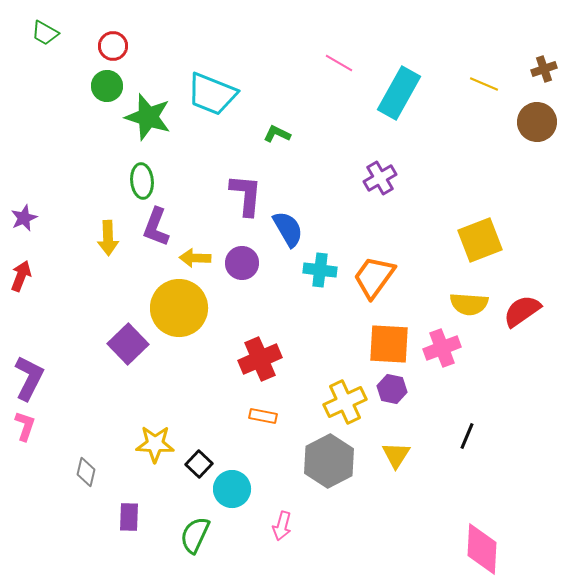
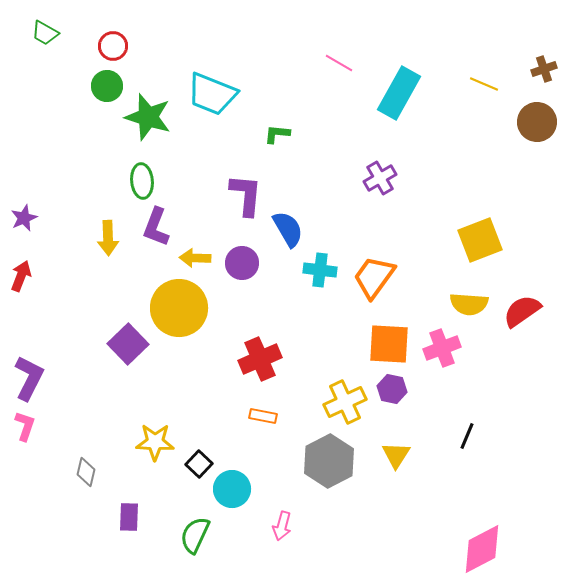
green L-shape at (277, 134): rotated 20 degrees counterclockwise
yellow star at (155, 444): moved 2 px up
pink diamond at (482, 549): rotated 60 degrees clockwise
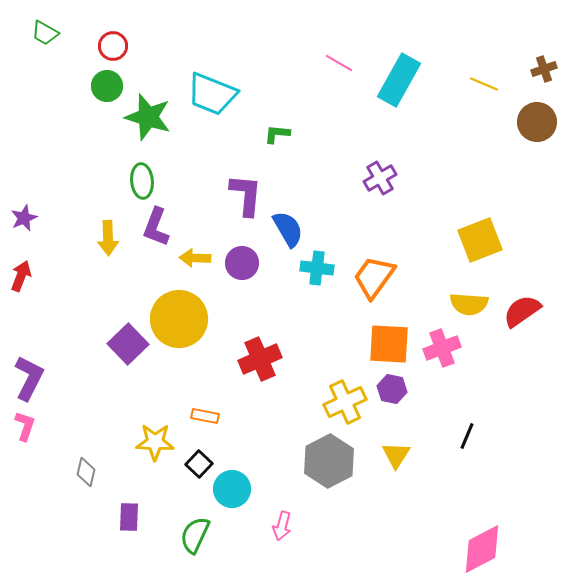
cyan rectangle at (399, 93): moved 13 px up
cyan cross at (320, 270): moved 3 px left, 2 px up
yellow circle at (179, 308): moved 11 px down
orange rectangle at (263, 416): moved 58 px left
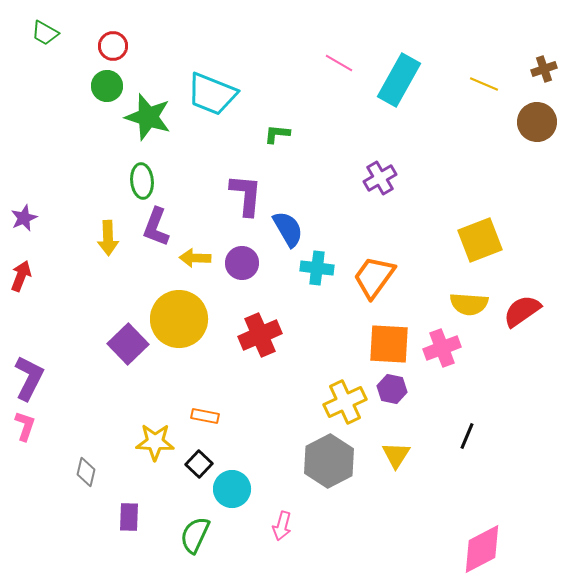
red cross at (260, 359): moved 24 px up
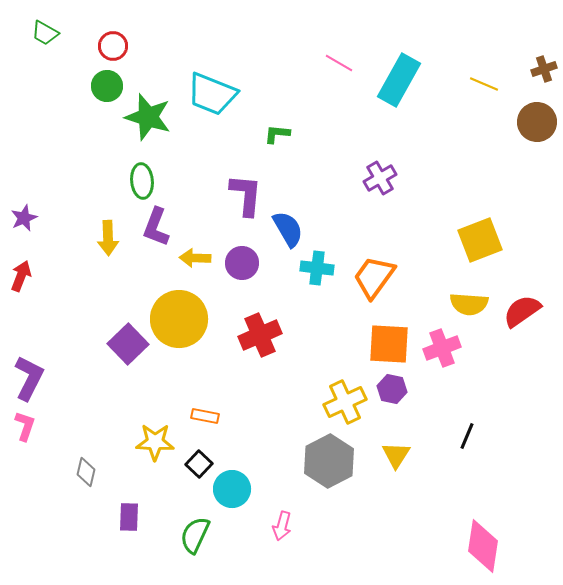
pink diamond at (482, 549): moved 1 px right, 3 px up; rotated 54 degrees counterclockwise
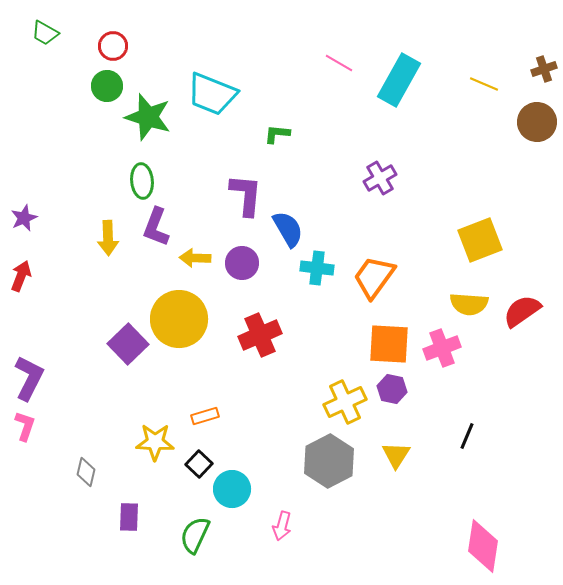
orange rectangle at (205, 416): rotated 28 degrees counterclockwise
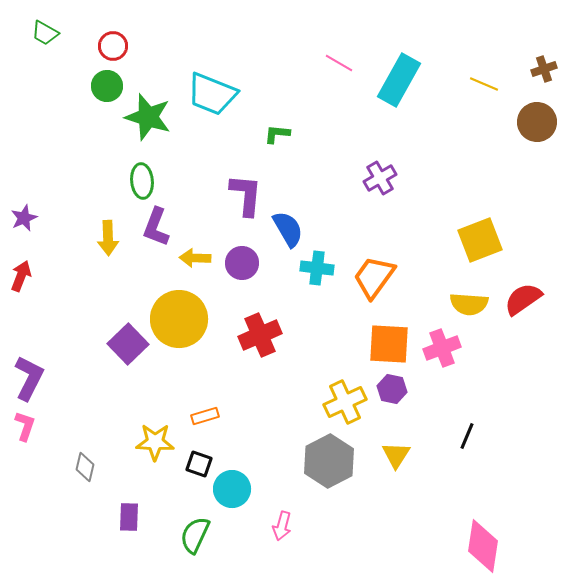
red semicircle at (522, 311): moved 1 px right, 12 px up
black square at (199, 464): rotated 24 degrees counterclockwise
gray diamond at (86, 472): moved 1 px left, 5 px up
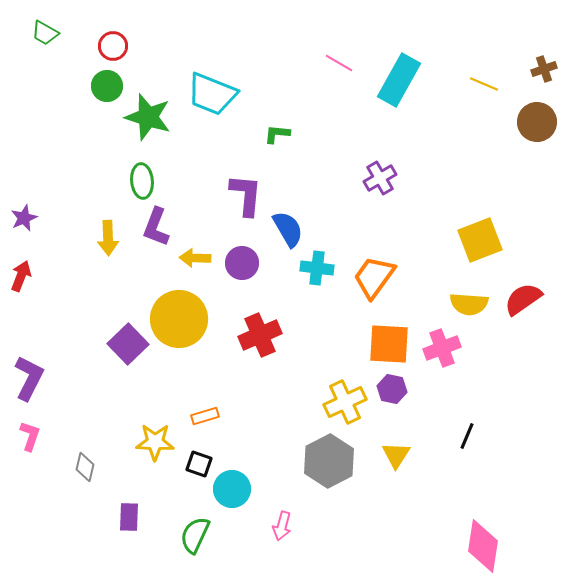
pink L-shape at (25, 426): moved 5 px right, 10 px down
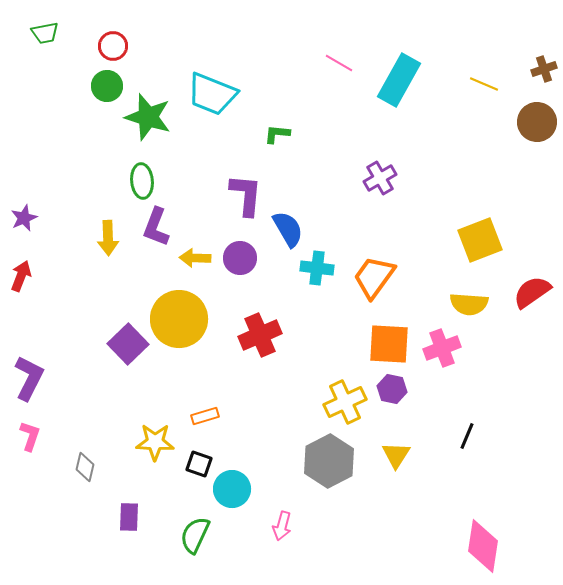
green trapezoid at (45, 33): rotated 40 degrees counterclockwise
purple circle at (242, 263): moved 2 px left, 5 px up
red semicircle at (523, 299): moved 9 px right, 7 px up
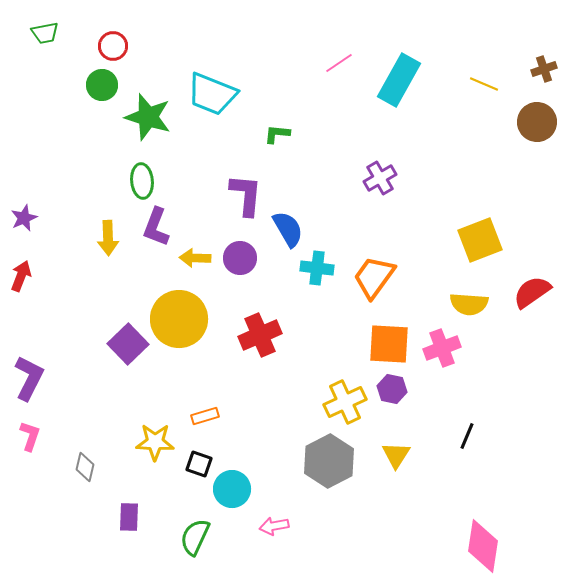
pink line at (339, 63): rotated 64 degrees counterclockwise
green circle at (107, 86): moved 5 px left, 1 px up
pink arrow at (282, 526): moved 8 px left; rotated 64 degrees clockwise
green semicircle at (195, 535): moved 2 px down
